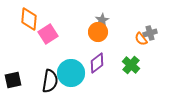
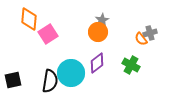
green cross: rotated 12 degrees counterclockwise
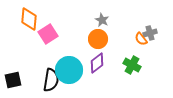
gray star: rotated 16 degrees counterclockwise
orange circle: moved 7 px down
green cross: moved 1 px right
cyan circle: moved 2 px left, 3 px up
black semicircle: moved 1 px right, 1 px up
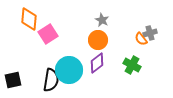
orange circle: moved 1 px down
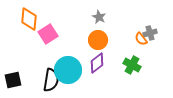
gray star: moved 3 px left, 3 px up
cyan circle: moved 1 px left
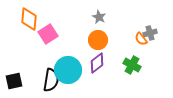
black square: moved 1 px right, 1 px down
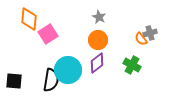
black square: rotated 18 degrees clockwise
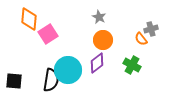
gray cross: moved 1 px right, 4 px up
orange circle: moved 5 px right
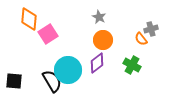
black semicircle: moved 1 px right, 1 px down; rotated 40 degrees counterclockwise
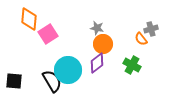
gray star: moved 2 px left, 11 px down; rotated 16 degrees counterclockwise
orange circle: moved 4 px down
